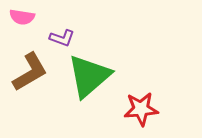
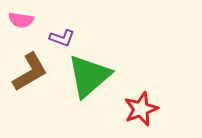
pink semicircle: moved 1 px left, 3 px down
red star: rotated 16 degrees counterclockwise
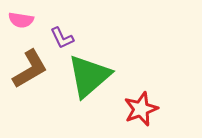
purple L-shape: rotated 45 degrees clockwise
brown L-shape: moved 3 px up
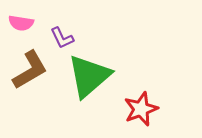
pink semicircle: moved 3 px down
brown L-shape: moved 1 px down
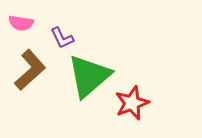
brown L-shape: rotated 12 degrees counterclockwise
red star: moved 9 px left, 6 px up
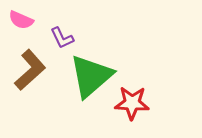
pink semicircle: moved 3 px up; rotated 15 degrees clockwise
green triangle: moved 2 px right
red star: rotated 24 degrees clockwise
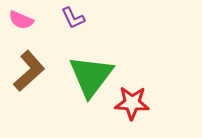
purple L-shape: moved 11 px right, 20 px up
brown L-shape: moved 1 px left, 1 px down
green triangle: rotated 12 degrees counterclockwise
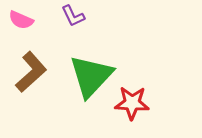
purple L-shape: moved 2 px up
brown L-shape: moved 2 px right, 1 px down
green triangle: rotated 6 degrees clockwise
